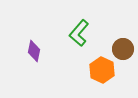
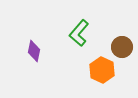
brown circle: moved 1 px left, 2 px up
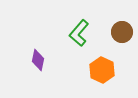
brown circle: moved 15 px up
purple diamond: moved 4 px right, 9 px down
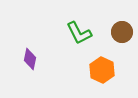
green L-shape: rotated 68 degrees counterclockwise
purple diamond: moved 8 px left, 1 px up
